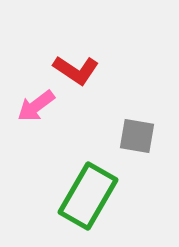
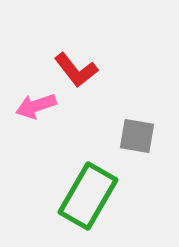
red L-shape: rotated 18 degrees clockwise
pink arrow: rotated 18 degrees clockwise
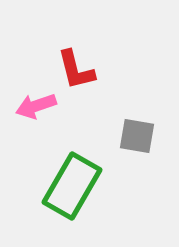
red L-shape: rotated 24 degrees clockwise
green rectangle: moved 16 px left, 10 px up
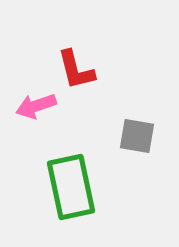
green rectangle: moved 1 px left, 1 px down; rotated 42 degrees counterclockwise
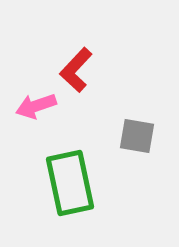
red L-shape: rotated 57 degrees clockwise
green rectangle: moved 1 px left, 4 px up
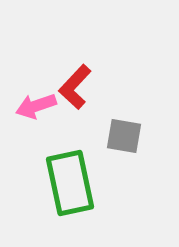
red L-shape: moved 1 px left, 17 px down
gray square: moved 13 px left
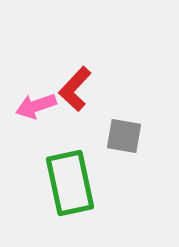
red L-shape: moved 2 px down
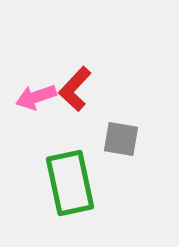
pink arrow: moved 9 px up
gray square: moved 3 px left, 3 px down
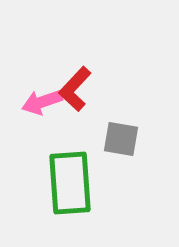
pink arrow: moved 6 px right, 5 px down
green rectangle: rotated 8 degrees clockwise
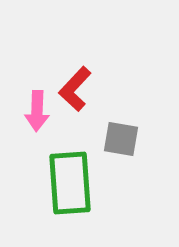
pink arrow: moved 5 px left, 9 px down; rotated 69 degrees counterclockwise
